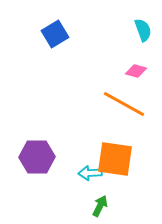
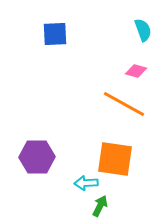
blue square: rotated 28 degrees clockwise
cyan arrow: moved 4 px left, 10 px down
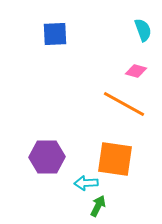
purple hexagon: moved 10 px right
green arrow: moved 2 px left
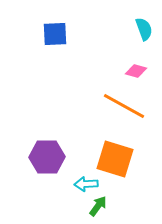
cyan semicircle: moved 1 px right, 1 px up
orange line: moved 2 px down
orange square: rotated 9 degrees clockwise
cyan arrow: moved 1 px down
green arrow: rotated 10 degrees clockwise
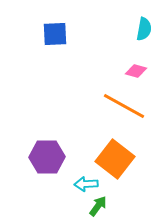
cyan semicircle: rotated 30 degrees clockwise
orange square: rotated 21 degrees clockwise
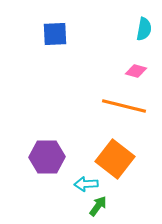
orange line: rotated 15 degrees counterclockwise
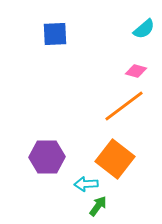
cyan semicircle: rotated 40 degrees clockwise
orange line: rotated 51 degrees counterclockwise
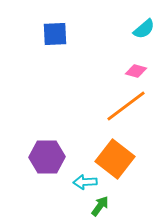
orange line: moved 2 px right
cyan arrow: moved 1 px left, 2 px up
green arrow: moved 2 px right
